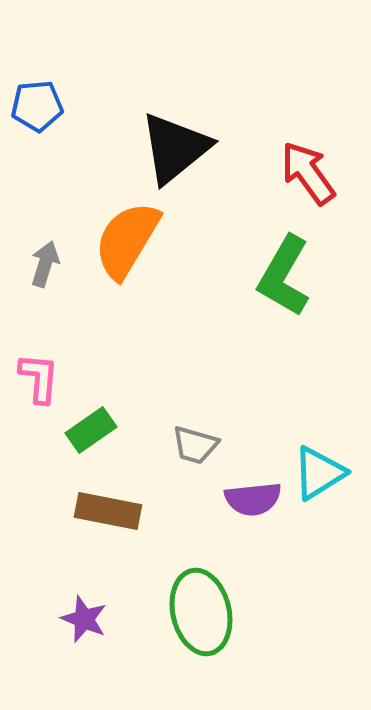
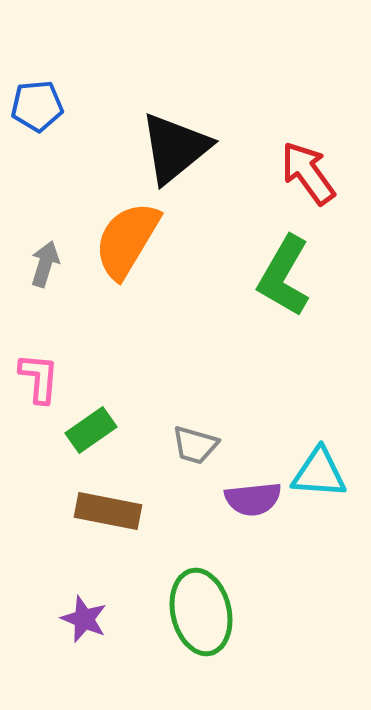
cyan triangle: rotated 36 degrees clockwise
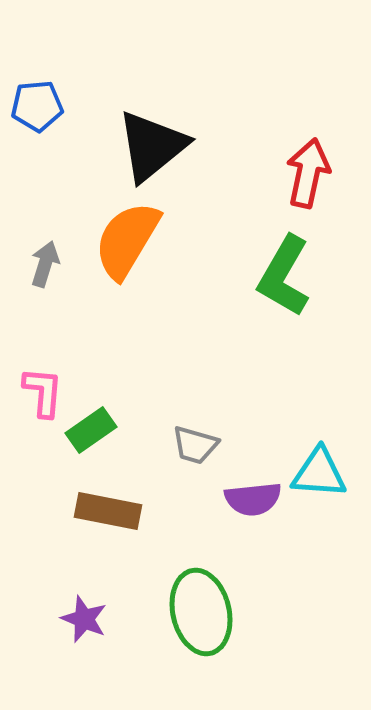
black triangle: moved 23 px left, 2 px up
red arrow: rotated 48 degrees clockwise
pink L-shape: moved 4 px right, 14 px down
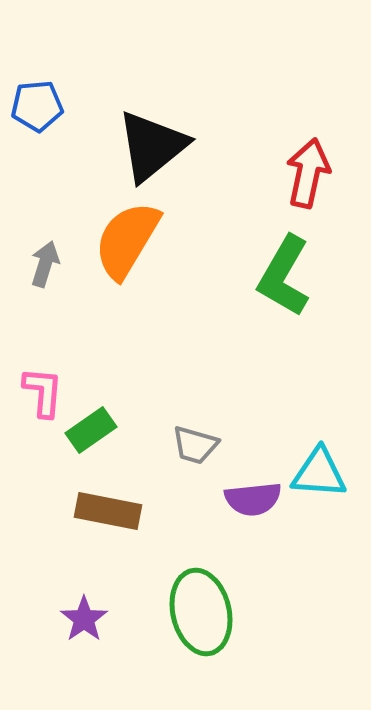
purple star: rotated 15 degrees clockwise
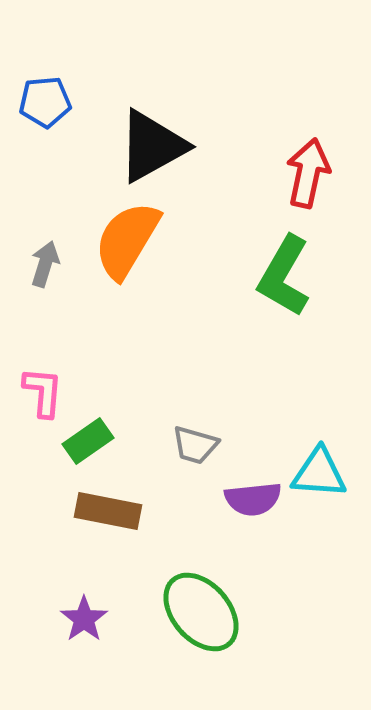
blue pentagon: moved 8 px right, 4 px up
black triangle: rotated 10 degrees clockwise
green rectangle: moved 3 px left, 11 px down
green ellipse: rotated 28 degrees counterclockwise
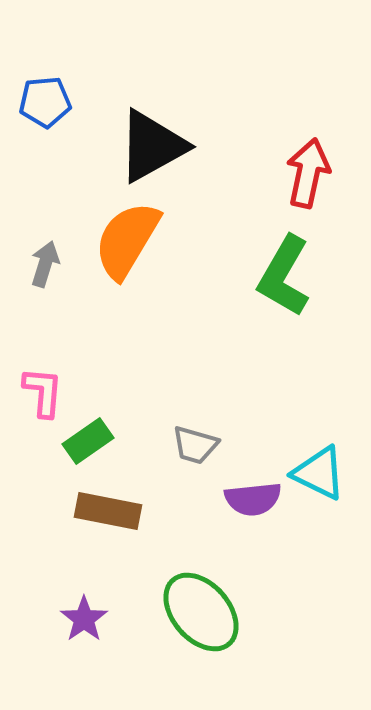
cyan triangle: rotated 22 degrees clockwise
